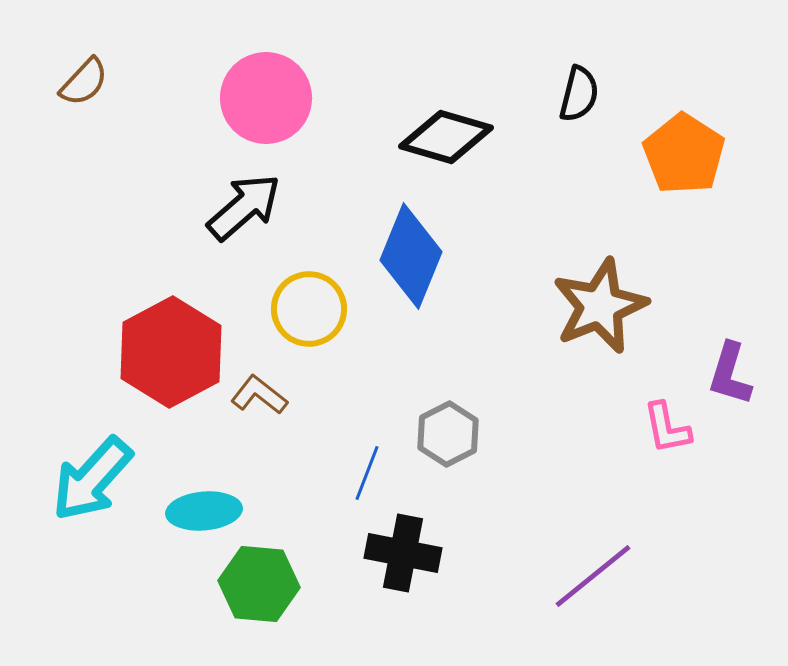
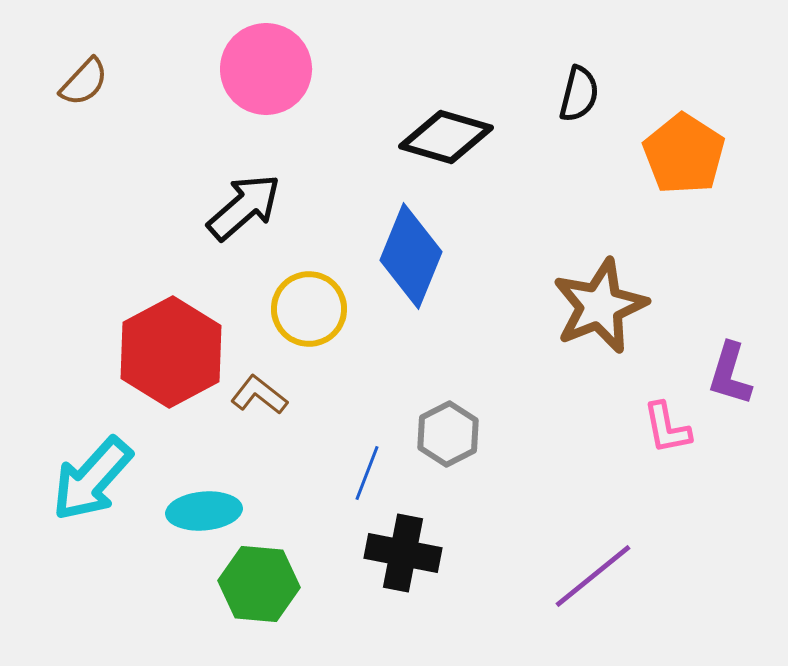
pink circle: moved 29 px up
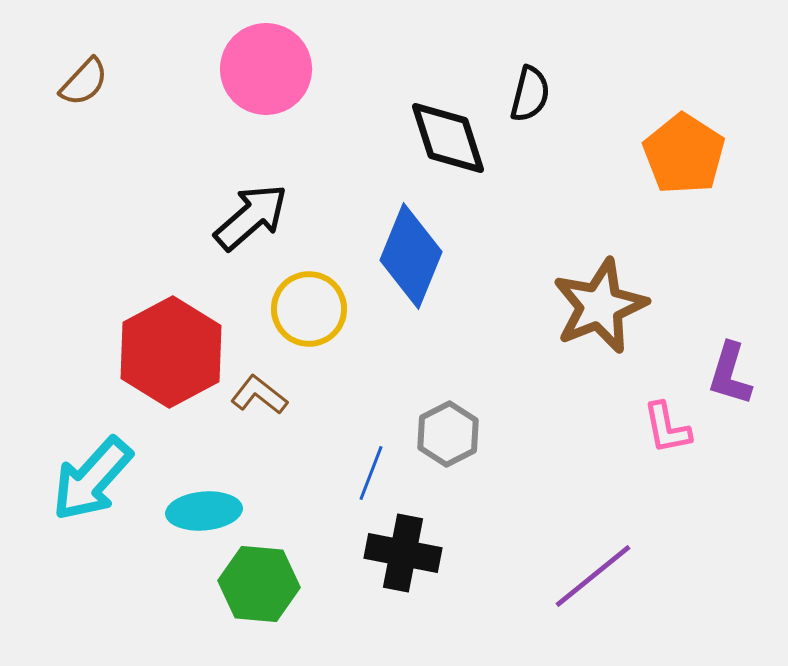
black semicircle: moved 49 px left
black diamond: moved 2 px right, 1 px down; rotated 56 degrees clockwise
black arrow: moved 7 px right, 10 px down
blue line: moved 4 px right
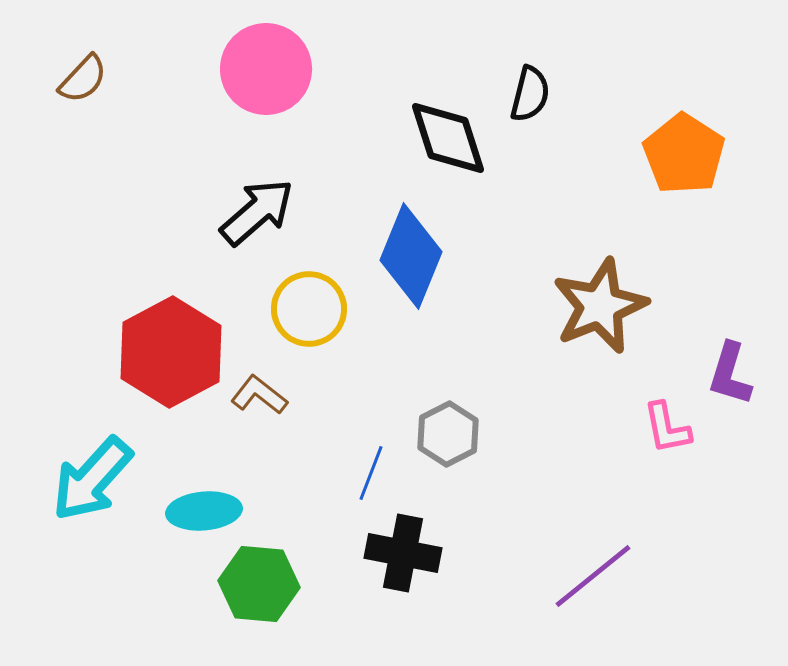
brown semicircle: moved 1 px left, 3 px up
black arrow: moved 6 px right, 5 px up
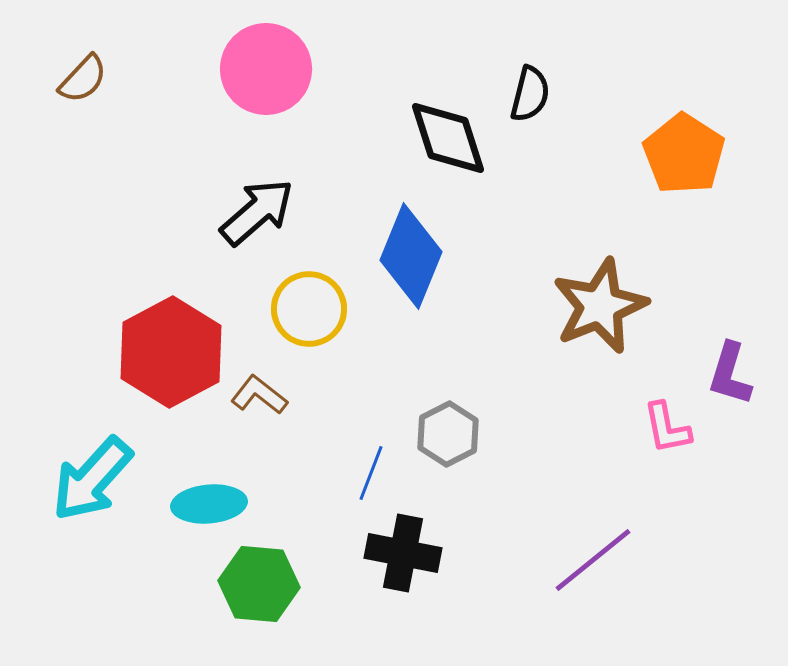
cyan ellipse: moved 5 px right, 7 px up
purple line: moved 16 px up
